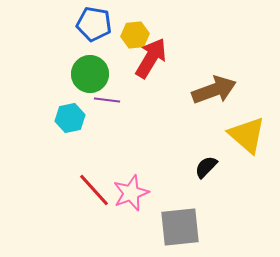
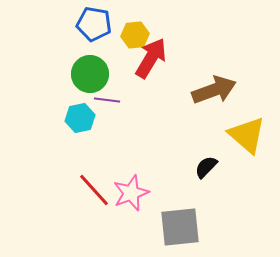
cyan hexagon: moved 10 px right
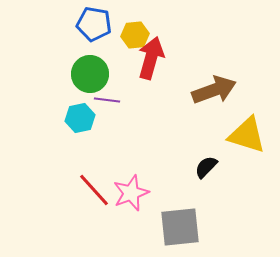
red arrow: rotated 15 degrees counterclockwise
yellow triangle: rotated 24 degrees counterclockwise
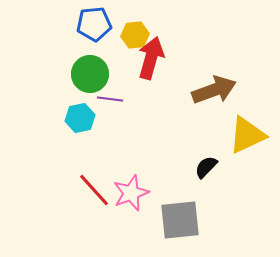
blue pentagon: rotated 16 degrees counterclockwise
purple line: moved 3 px right, 1 px up
yellow triangle: rotated 42 degrees counterclockwise
gray square: moved 7 px up
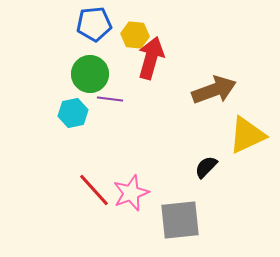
yellow hexagon: rotated 12 degrees clockwise
cyan hexagon: moved 7 px left, 5 px up
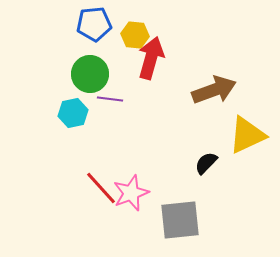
black semicircle: moved 4 px up
red line: moved 7 px right, 2 px up
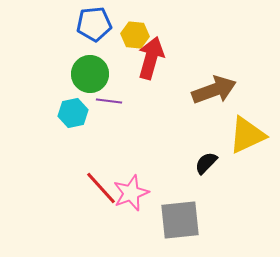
purple line: moved 1 px left, 2 px down
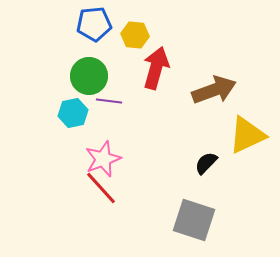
red arrow: moved 5 px right, 10 px down
green circle: moved 1 px left, 2 px down
pink star: moved 28 px left, 34 px up
gray square: moved 14 px right; rotated 24 degrees clockwise
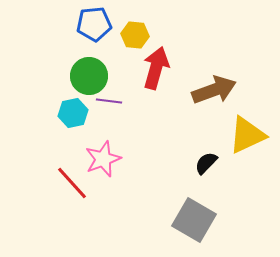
red line: moved 29 px left, 5 px up
gray square: rotated 12 degrees clockwise
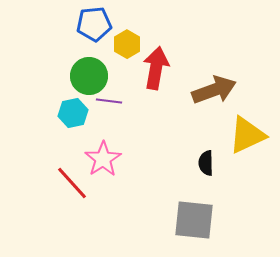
yellow hexagon: moved 8 px left, 9 px down; rotated 24 degrees clockwise
red arrow: rotated 6 degrees counterclockwise
pink star: rotated 12 degrees counterclockwise
black semicircle: rotated 45 degrees counterclockwise
gray square: rotated 24 degrees counterclockwise
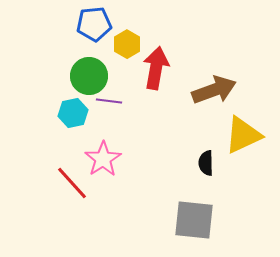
yellow triangle: moved 4 px left
